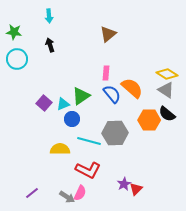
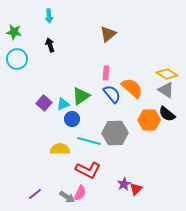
purple line: moved 3 px right, 1 px down
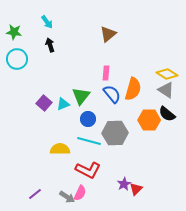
cyan arrow: moved 2 px left, 6 px down; rotated 32 degrees counterclockwise
orange semicircle: moved 1 px right, 1 px down; rotated 65 degrees clockwise
green triangle: rotated 18 degrees counterclockwise
blue circle: moved 16 px right
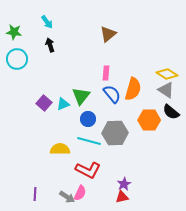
black semicircle: moved 4 px right, 2 px up
red triangle: moved 14 px left, 8 px down; rotated 32 degrees clockwise
purple line: rotated 48 degrees counterclockwise
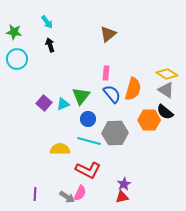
black semicircle: moved 6 px left
